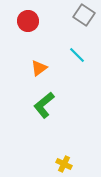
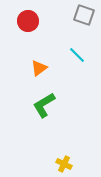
gray square: rotated 15 degrees counterclockwise
green L-shape: rotated 8 degrees clockwise
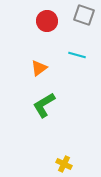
red circle: moved 19 px right
cyan line: rotated 30 degrees counterclockwise
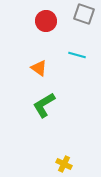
gray square: moved 1 px up
red circle: moved 1 px left
orange triangle: rotated 48 degrees counterclockwise
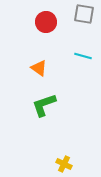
gray square: rotated 10 degrees counterclockwise
red circle: moved 1 px down
cyan line: moved 6 px right, 1 px down
green L-shape: rotated 12 degrees clockwise
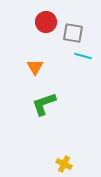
gray square: moved 11 px left, 19 px down
orange triangle: moved 4 px left, 1 px up; rotated 24 degrees clockwise
green L-shape: moved 1 px up
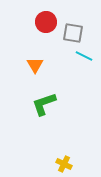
cyan line: moved 1 px right; rotated 12 degrees clockwise
orange triangle: moved 2 px up
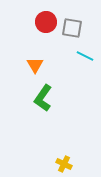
gray square: moved 1 px left, 5 px up
cyan line: moved 1 px right
green L-shape: moved 1 px left, 6 px up; rotated 36 degrees counterclockwise
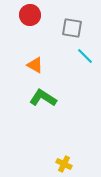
red circle: moved 16 px left, 7 px up
cyan line: rotated 18 degrees clockwise
orange triangle: rotated 30 degrees counterclockwise
green L-shape: rotated 88 degrees clockwise
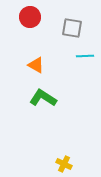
red circle: moved 2 px down
cyan line: rotated 48 degrees counterclockwise
orange triangle: moved 1 px right
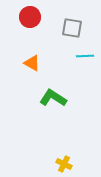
orange triangle: moved 4 px left, 2 px up
green L-shape: moved 10 px right
